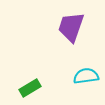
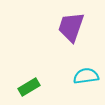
green rectangle: moved 1 px left, 1 px up
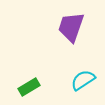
cyan semicircle: moved 3 px left, 4 px down; rotated 25 degrees counterclockwise
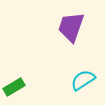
green rectangle: moved 15 px left
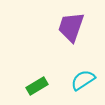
green rectangle: moved 23 px right, 1 px up
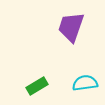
cyan semicircle: moved 2 px right, 3 px down; rotated 25 degrees clockwise
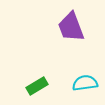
purple trapezoid: rotated 40 degrees counterclockwise
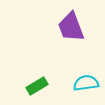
cyan semicircle: moved 1 px right
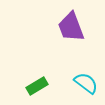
cyan semicircle: rotated 45 degrees clockwise
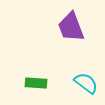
green rectangle: moved 1 px left, 3 px up; rotated 35 degrees clockwise
